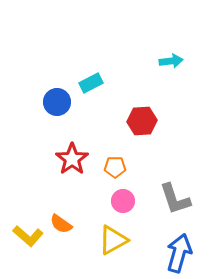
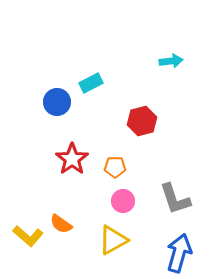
red hexagon: rotated 12 degrees counterclockwise
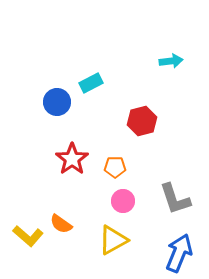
blue arrow: rotated 6 degrees clockwise
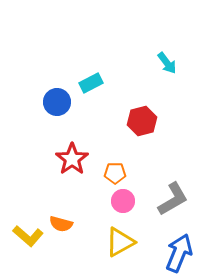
cyan arrow: moved 4 px left, 2 px down; rotated 60 degrees clockwise
orange pentagon: moved 6 px down
gray L-shape: moved 2 px left; rotated 102 degrees counterclockwise
orange semicircle: rotated 20 degrees counterclockwise
yellow triangle: moved 7 px right, 2 px down
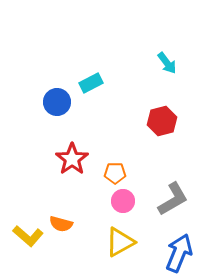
red hexagon: moved 20 px right
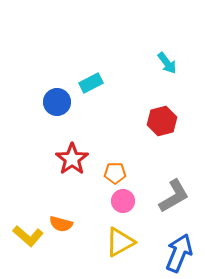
gray L-shape: moved 1 px right, 3 px up
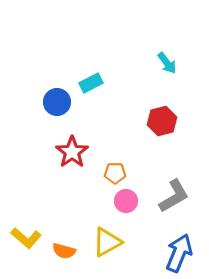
red star: moved 7 px up
pink circle: moved 3 px right
orange semicircle: moved 3 px right, 27 px down
yellow L-shape: moved 2 px left, 2 px down
yellow triangle: moved 13 px left
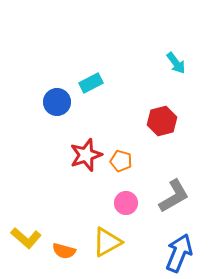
cyan arrow: moved 9 px right
red star: moved 14 px right, 3 px down; rotated 16 degrees clockwise
orange pentagon: moved 6 px right, 12 px up; rotated 15 degrees clockwise
pink circle: moved 2 px down
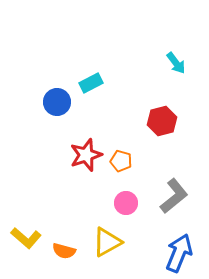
gray L-shape: rotated 9 degrees counterclockwise
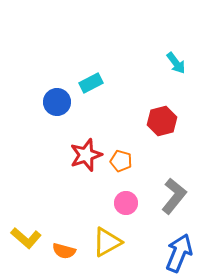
gray L-shape: rotated 12 degrees counterclockwise
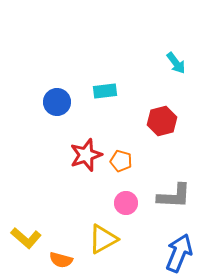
cyan rectangle: moved 14 px right, 8 px down; rotated 20 degrees clockwise
gray L-shape: rotated 54 degrees clockwise
yellow triangle: moved 4 px left, 3 px up
orange semicircle: moved 3 px left, 9 px down
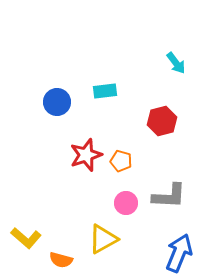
gray L-shape: moved 5 px left
